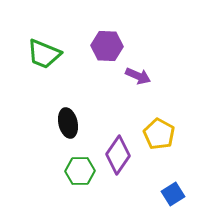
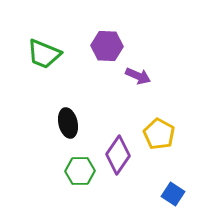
blue square: rotated 25 degrees counterclockwise
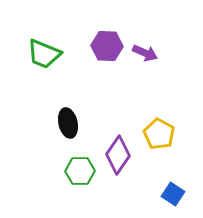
purple arrow: moved 7 px right, 23 px up
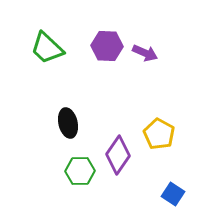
green trapezoid: moved 3 px right, 6 px up; rotated 21 degrees clockwise
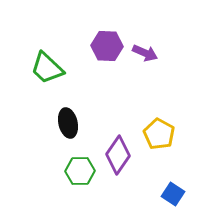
green trapezoid: moved 20 px down
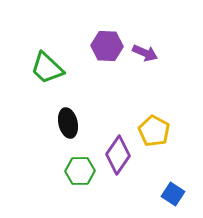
yellow pentagon: moved 5 px left, 3 px up
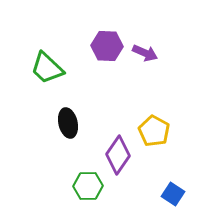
green hexagon: moved 8 px right, 15 px down
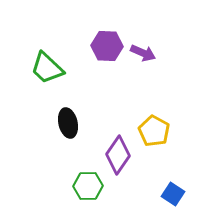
purple arrow: moved 2 px left
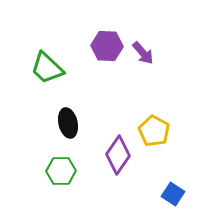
purple arrow: rotated 25 degrees clockwise
green hexagon: moved 27 px left, 15 px up
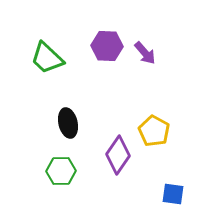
purple arrow: moved 2 px right
green trapezoid: moved 10 px up
blue square: rotated 25 degrees counterclockwise
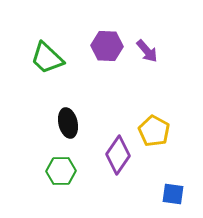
purple arrow: moved 2 px right, 2 px up
